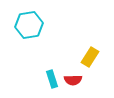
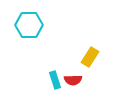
cyan hexagon: rotated 8 degrees clockwise
cyan rectangle: moved 3 px right, 1 px down
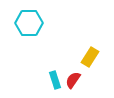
cyan hexagon: moved 2 px up
red semicircle: rotated 126 degrees clockwise
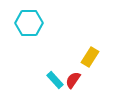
cyan rectangle: rotated 24 degrees counterclockwise
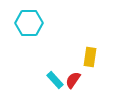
yellow rectangle: rotated 24 degrees counterclockwise
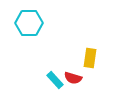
yellow rectangle: moved 1 px down
red semicircle: moved 2 px up; rotated 108 degrees counterclockwise
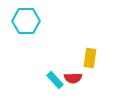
cyan hexagon: moved 3 px left, 2 px up
red semicircle: rotated 18 degrees counterclockwise
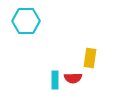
cyan rectangle: rotated 42 degrees clockwise
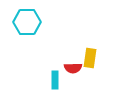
cyan hexagon: moved 1 px right, 1 px down
red semicircle: moved 10 px up
